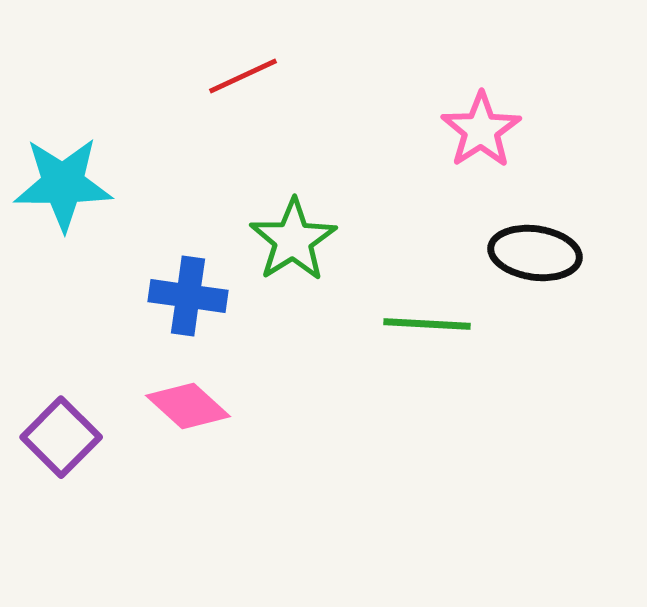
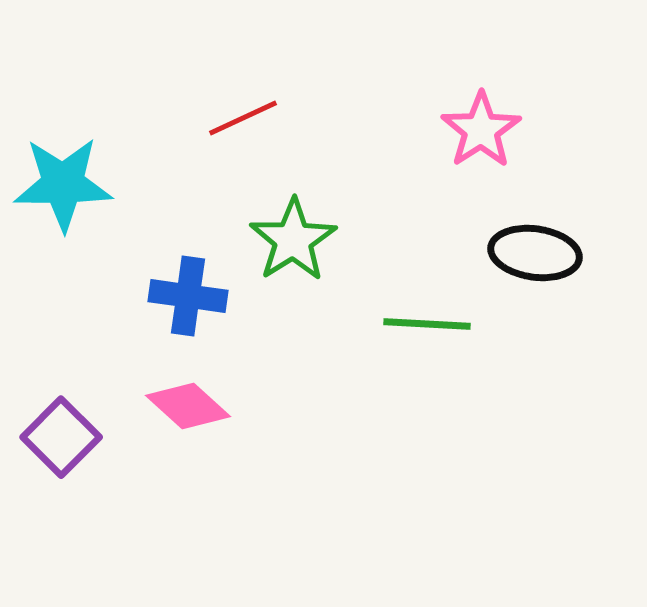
red line: moved 42 px down
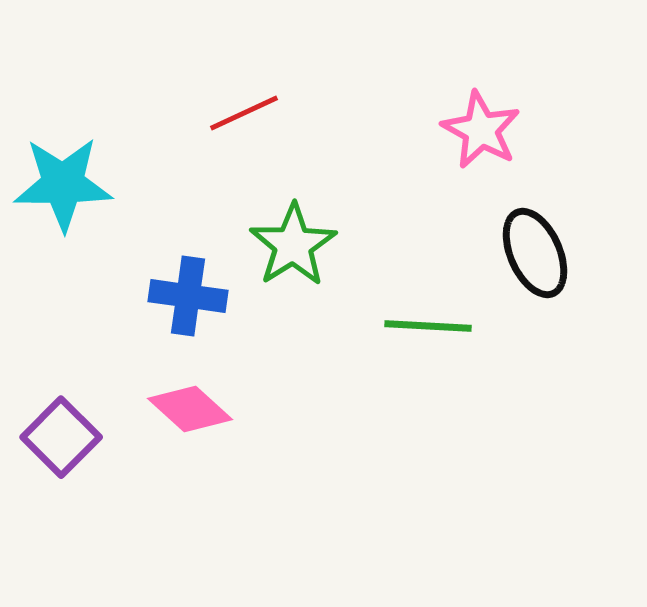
red line: moved 1 px right, 5 px up
pink star: rotated 10 degrees counterclockwise
green star: moved 5 px down
black ellipse: rotated 58 degrees clockwise
green line: moved 1 px right, 2 px down
pink diamond: moved 2 px right, 3 px down
